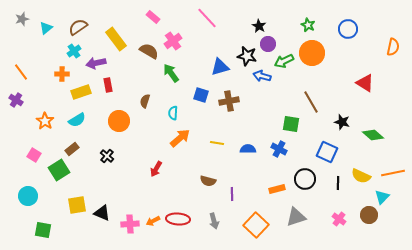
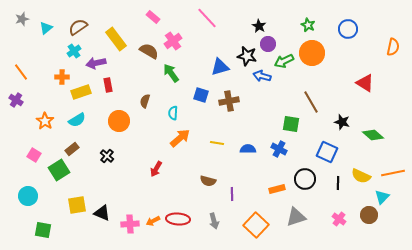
orange cross at (62, 74): moved 3 px down
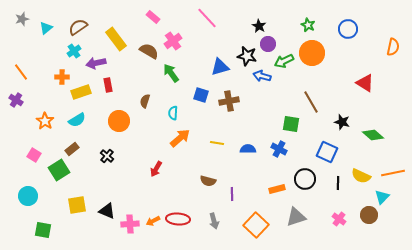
black triangle at (102, 213): moved 5 px right, 2 px up
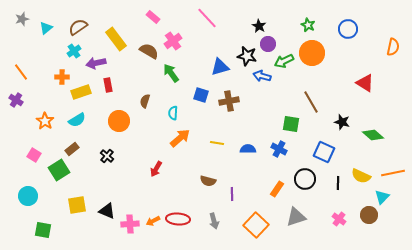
blue square at (327, 152): moved 3 px left
orange rectangle at (277, 189): rotated 42 degrees counterclockwise
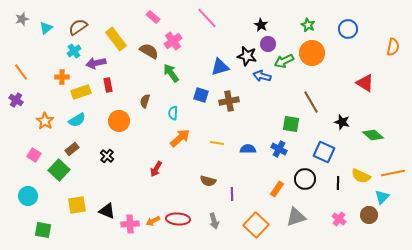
black star at (259, 26): moved 2 px right, 1 px up
green square at (59, 170): rotated 15 degrees counterclockwise
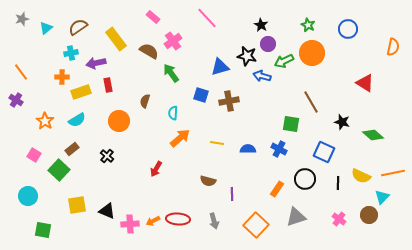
cyan cross at (74, 51): moved 3 px left, 2 px down; rotated 24 degrees clockwise
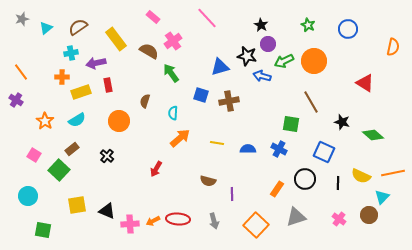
orange circle at (312, 53): moved 2 px right, 8 px down
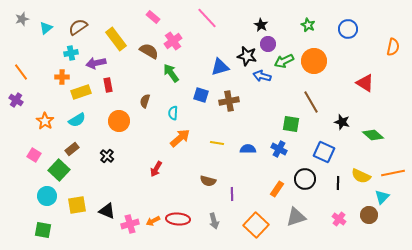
cyan circle at (28, 196): moved 19 px right
pink cross at (130, 224): rotated 12 degrees counterclockwise
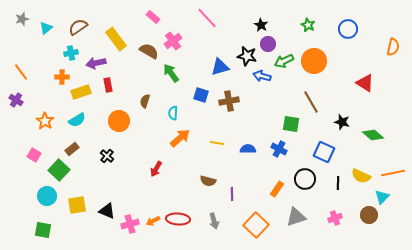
pink cross at (339, 219): moved 4 px left, 1 px up; rotated 32 degrees clockwise
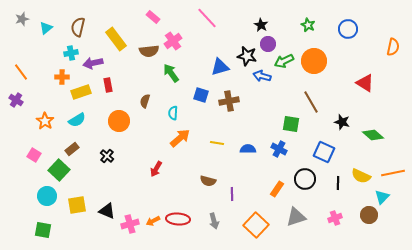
brown semicircle at (78, 27): rotated 42 degrees counterclockwise
brown semicircle at (149, 51): rotated 144 degrees clockwise
purple arrow at (96, 63): moved 3 px left
